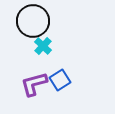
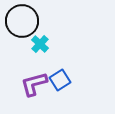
black circle: moved 11 px left
cyan cross: moved 3 px left, 2 px up
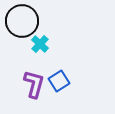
blue square: moved 1 px left, 1 px down
purple L-shape: rotated 120 degrees clockwise
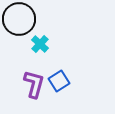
black circle: moved 3 px left, 2 px up
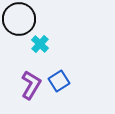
purple L-shape: moved 3 px left, 1 px down; rotated 16 degrees clockwise
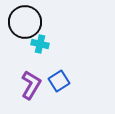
black circle: moved 6 px right, 3 px down
cyan cross: rotated 30 degrees counterclockwise
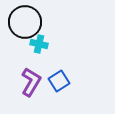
cyan cross: moved 1 px left
purple L-shape: moved 3 px up
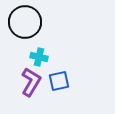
cyan cross: moved 13 px down
blue square: rotated 20 degrees clockwise
